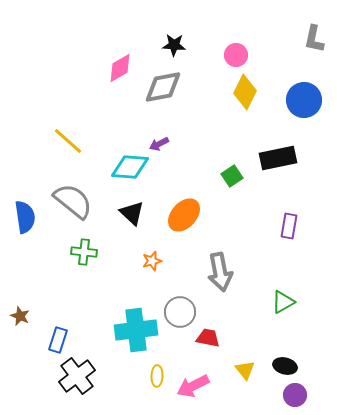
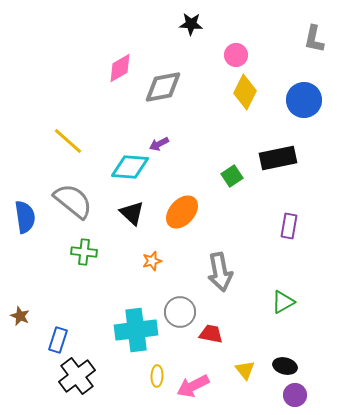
black star: moved 17 px right, 21 px up
orange ellipse: moved 2 px left, 3 px up
red trapezoid: moved 3 px right, 4 px up
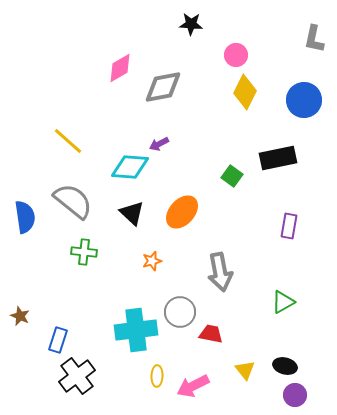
green square: rotated 20 degrees counterclockwise
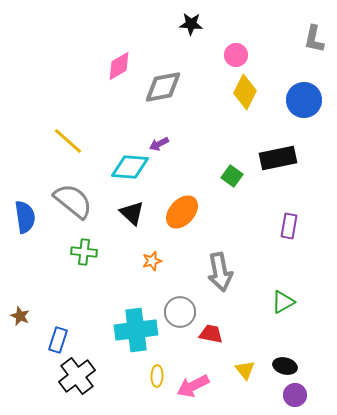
pink diamond: moved 1 px left, 2 px up
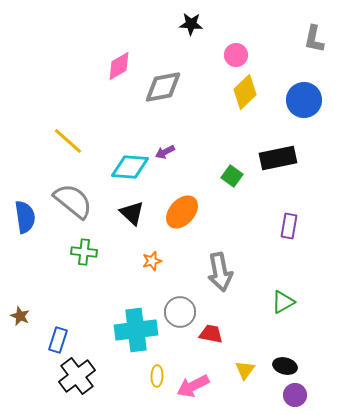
yellow diamond: rotated 20 degrees clockwise
purple arrow: moved 6 px right, 8 px down
yellow triangle: rotated 15 degrees clockwise
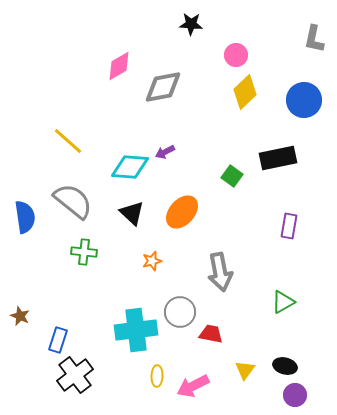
black cross: moved 2 px left, 1 px up
